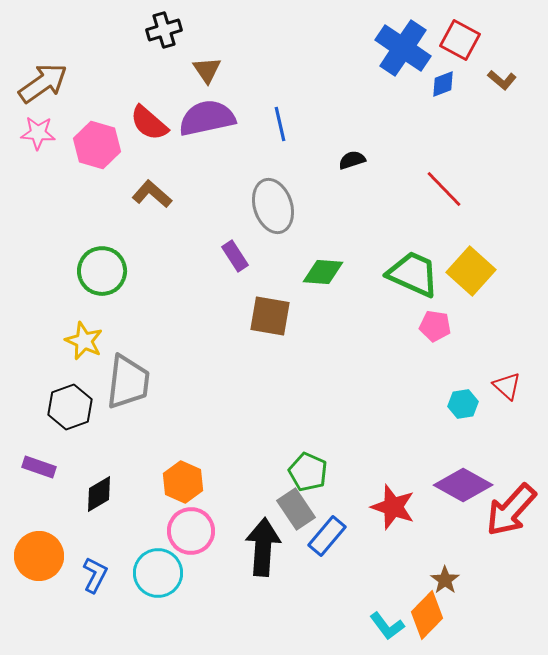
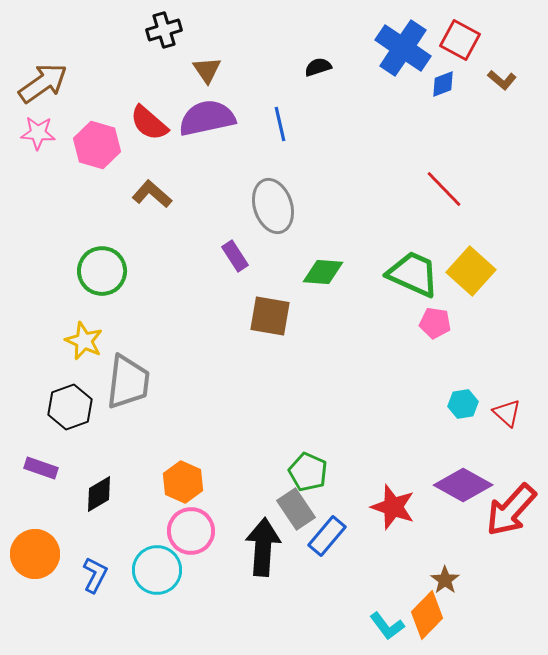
black semicircle at (352, 160): moved 34 px left, 93 px up
pink pentagon at (435, 326): moved 3 px up
red triangle at (507, 386): moved 27 px down
purple rectangle at (39, 467): moved 2 px right, 1 px down
orange circle at (39, 556): moved 4 px left, 2 px up
cyan circle at (158, 573): moved 1 px left, 3 px up
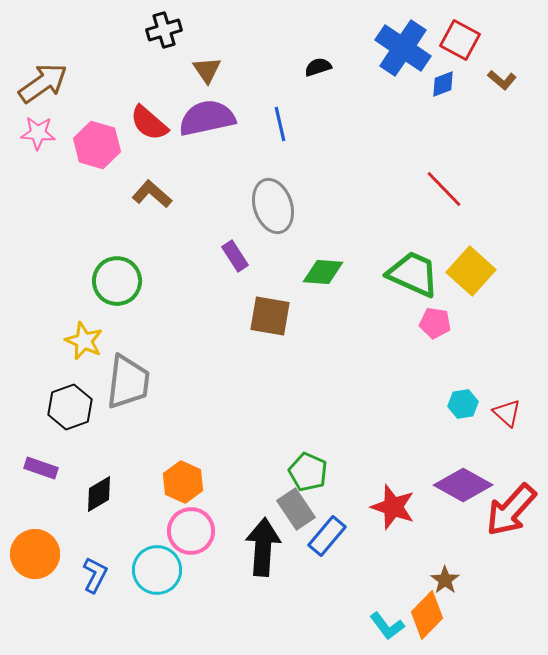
green circle at (102, 271): moved 15 px right, 10 px down
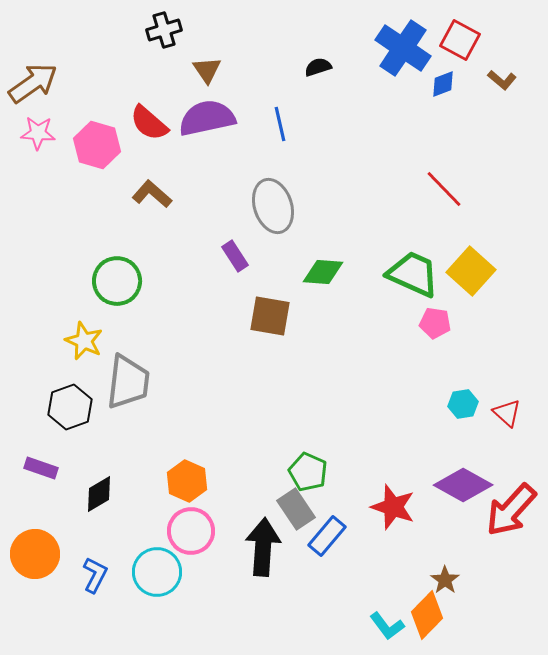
brown arrow at (43, 83): moved 10 px left
orange hexagon at (183, 482): moved 4 px right, 1 px up
cyan circle at (157, 570): moved 2 px down
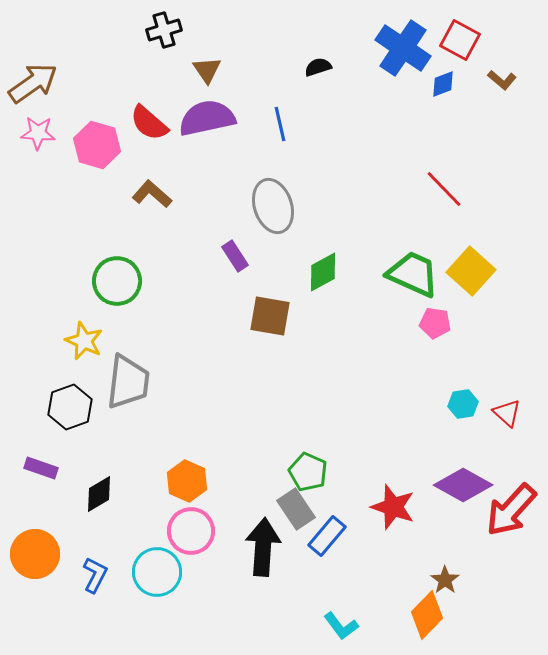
green diamond at (323, 272): rotated 33 degrees counterclockwise
cyan L-shape at (387, 626): moved 46 px left
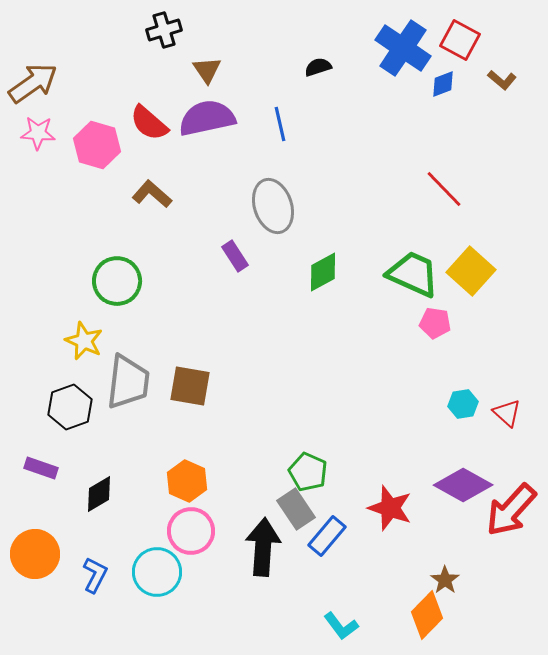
brown square at (270, 316): moved 80 px left, 70 px down
red star at (393, 507): moved 3 px left, 1 px down
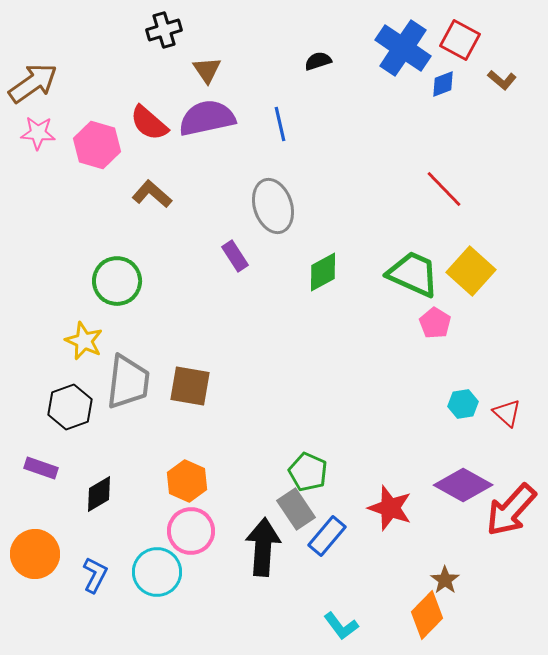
black semicircle at (318, 67): moved 6 px up
pink pentagon at (435, 323): rotated 24 degrees clockwise
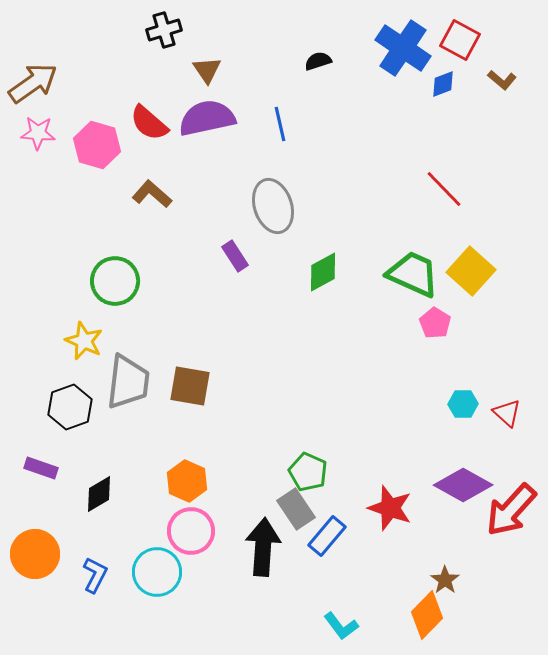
green circle at (117, 281): moved 2 px left
cyan hexagon at (463, 404): rotated 8 degrees clockwise
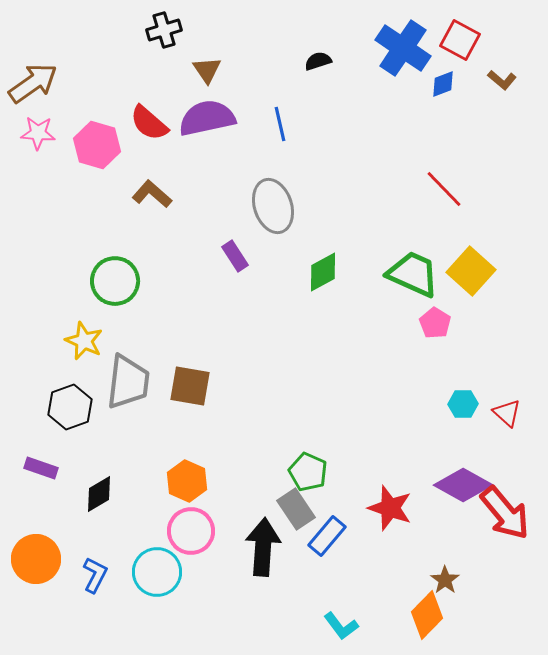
red arrow at (511, 510): moved 6 px left, 3 px down; rotated 82 degrees counterclockwise
orange circle at (35, 554): moved 1 px right, 5 px down
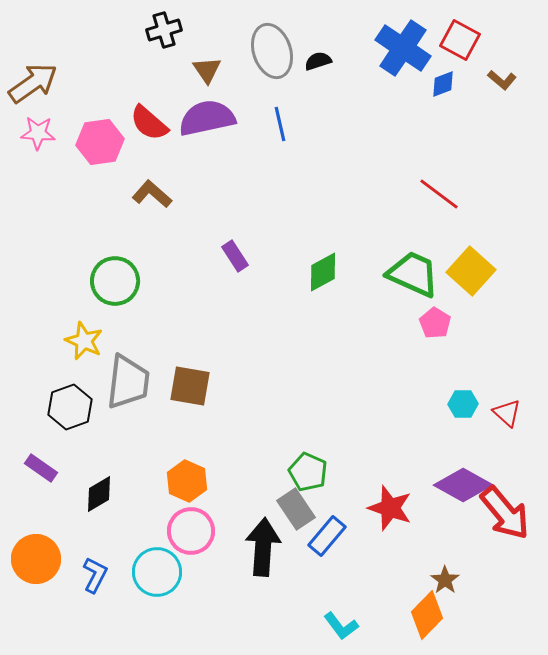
pink hexagon at (97, 145): moved 3 px right, 3 px up; rotated 24 degrees counterclockwise
red line at (444, 189): moved 5 px left, 5 px down; rotated 9 degrees counterclockwise
gray ellipse at (273, 206): moved 1 px left, 155 px up
purple rectangle at (41, 468): rotated 16 degrees clockwise
